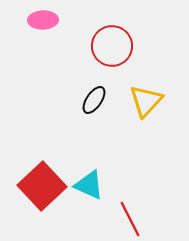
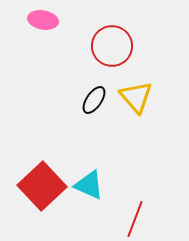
pink ellipse: rotated 12 degrees clockwise
yellow triangle: moved 10 px left, 4 px up; rotated 24 degrees counterclockwise
red line: moved 5 px right; rotated 48 degrees clockwise
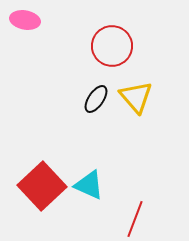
pink ellipse: moved 18 px left
black ellipse: moved 2 px right, 1 px up
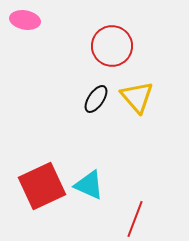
yellow triangle: moved 1 px right
red square: rotated 18 degrees clockwise
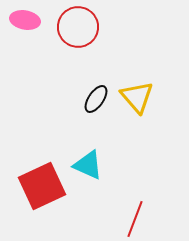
red circle: moved 34 px left, 19 px up
cyan triangle: moved 1 px left, 20 px up
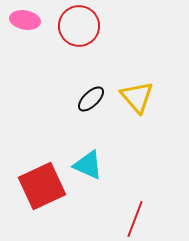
red circle: moved 1 px right, 1 px up
black ellipse: moved 5 px left; rotated 12 degrees clockwise
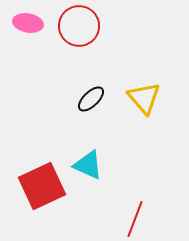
pink ellipse: moved 3 px right, 3 px down
yellow triangle: moved 7 px right, 1 px down
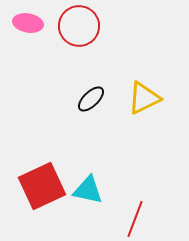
yellow triangle: rotated 45 degrees clockwise
cyan triangle: moved 25 px down; rotated 12 degrees counterclockwise
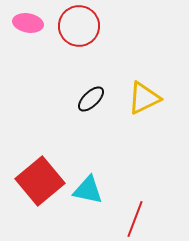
red square: moved 2 px left, 5 px up; rotated 15 degrees counterclockwise
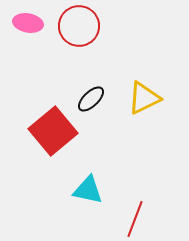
red square: moved 13 px right, 50 px up
